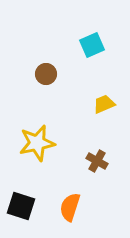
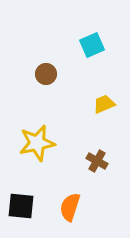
black square: rotated 12 degrees counterclockwise
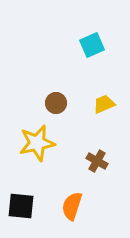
brown circle: moved 10 px right, 29 px down
orange semicircle: moved 2 px right, 1 px up
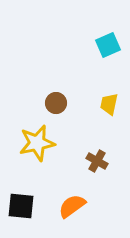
cyan square: moved 16 px right
yellow trapezoid: moved 5 px right; rotated 55 degrees counterclockwise
orange semicircle: rotated 36 degrees clockwise
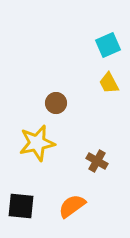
yellow trapezoid: moved 21 px up; rotated 40 degrees counterclockwise
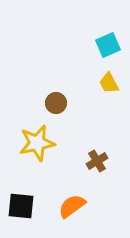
brown cross: rotated 30 degrees clockwise
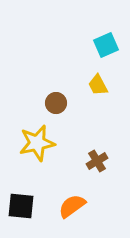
cyan square: moved 2 px left
yellow trapezoid: moved 11 px left, 2 px down
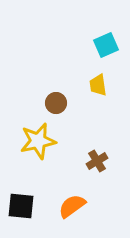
yellow trapezoid: rotated 20 degrees clockwise
yellow star: moved 1 px right, 2 px up
